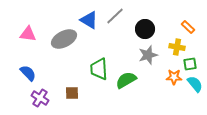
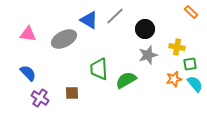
orange rectangle: moved 3 px right, 15 px up
orange star: moved 2 px down; rotated 14 degrees counterclockwise
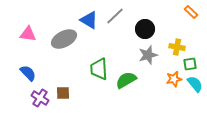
brown square: moved 9 px left
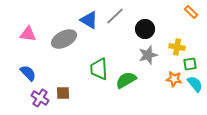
orange star: rotated 21 degrees clockwise
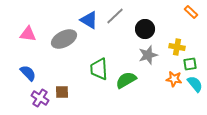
brown square: moved 1 px left, 1 px up
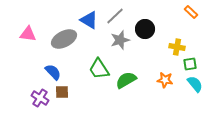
gray star: moved 28 px left, 15 px up
green trapezoid: rotated 30 degrees counterclockwise
blue semicircle: moved 25 px right, 1 px up
orange star: moved 9 px left, 1 px down
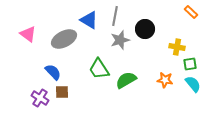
gray line: rotated 36 degrees counterclockwise
pink triangle: rotated 30 degrees clockwise
cyan semicircle: moved 2 px left
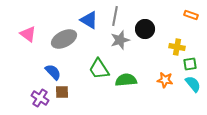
orange rectangle: moved 3 px down; rotated 24 degrees counterclockwise
green semicircle: rotated 25 degrees clockwise
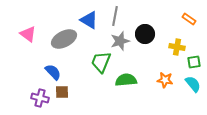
orange rectangle: moved 2 px left, 4 px down; rotated 16 degrees clockwise
black circle: moved 5 px down
gray star: moved 1 px down
green square: moved 4 px right, 2 px up
green trapezoid: moved 2 px right, 7 px up; rotated 55 degrees clockwise
purple cross: rotated 18 degrees counterclockwise
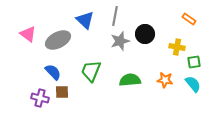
blue triangle: moved 4 px left; rotated 12 degrees clockwise
gray ellipse: moved 6 px left, 1 px down
green trapezoid: moved 10 px left, 9 px down
green semicircle: moved 4 px right
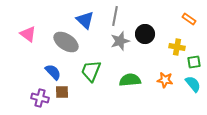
gray ellipse: moved 8 px right, 2 px down; rotated 60 degrees clockwise
